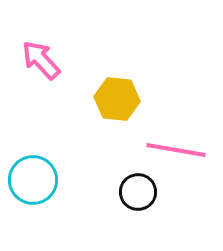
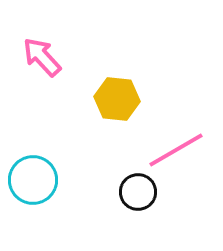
pink arrow: moved 1 px right, 3 px up
pink line: rotated 40 degrees counterclockwise
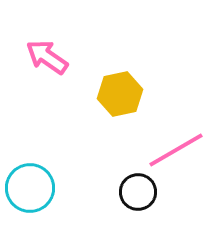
pink arrow: moved 5 px right; rotated 12 degrees counterclockwise
yellow hexagon: moved 3 px right, 5 px up; rotated 18 degrees counterclockwise
cyan circle: moved 3 px left, 8 px down
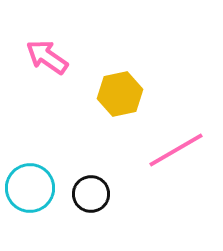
black circle: moved 47 px left, 2 px down
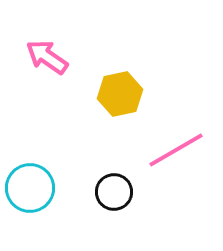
black circle: moved 23 px right, 2 px up
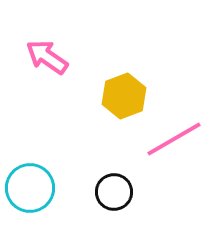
yellow hexagon: moved 4 px right, 2 px down; rotated 9 degrees counterclockwise
pink line: moved 2 px left, 11 px up
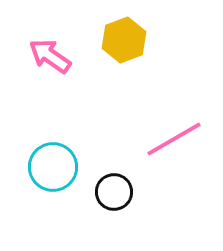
pink arrow: moved 3 px right, 1 px up
yellow hexagon: moved 56 px up
cyan circle: moved 23 px right, 21 px up
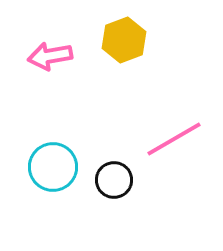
pink arrow: rotated 45 degrees counterclockwise
black circle: moved 12 px up
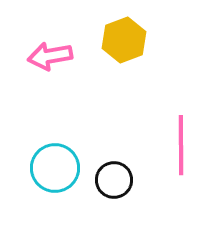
pink line: moved 7 px right, 6 px down; rotated 60 degrees counterclockwise
cyan circle: moved 2 px right, 1 px down
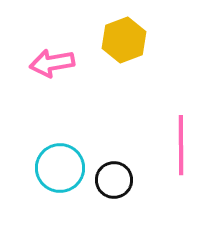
pink arrow: moved 2 px right, 7 px down
cyan circle: moved 5 px right
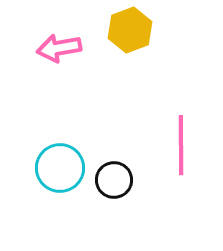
yellow hexagon: moved 6 px right, 10 px up
pink arrow: moved 7 px right, 15 px up
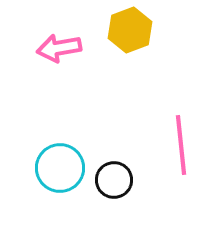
pink line: rotated 6 degrees counterclockwise
